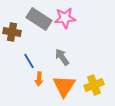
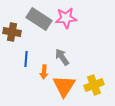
pink star: moved 1 px right
blue line: moved 3 px left, 2 px up; rotated 35 degrees clockwise
orange arrow: moved 5 px right, 7 px up
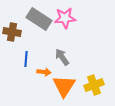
pink star: moved 1 px left
orange arrow: rotated 88 degrees counterclockwise
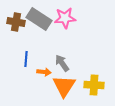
brown cross: moved 4 px right, 10 px up
gray arrow: moved 6 px down
yellow cross: rotated 24 degrees clockwise
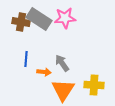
brown cross: moved 5 px right
orange triangle: moved 1 px left, 4 px down
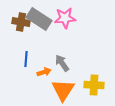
orange arrow: rotated 24 degrees counterclockwise
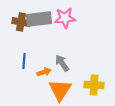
gray rectangle: rotated 40 degrees counterclockwise
blue line: moved 2 px left, 2 px down
orange triangle: moved 3 px left
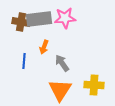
orange arrow: moved 25 px up; rotated 128 degrees clockwise
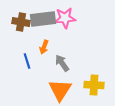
gray rectangle: moved 4 px right
blue line: moved 3 px right; rotated 21 degrees counterclockwise
